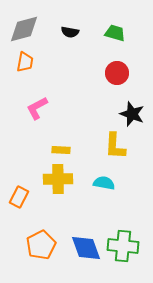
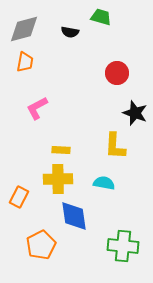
green trapezoid: moved 14 px left, 16 px up
black star: moved 3 px right, 1 px up
blue diamond: moved 12 px left, 32 px up; rotated 12 degrees clockwise
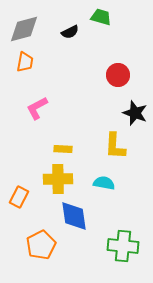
black semicircle: rotated 36 degrees counterclockwise
red circle: moved 1 px right, 2 px down
yellow rectangle: moved 2 px right, 1 px up
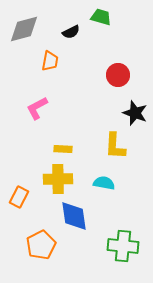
black semicircle: moved 1 px right
orange trapezoid: moved 25 px right, 1 px up
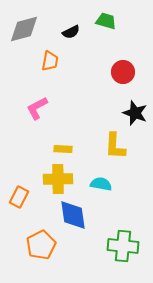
green trapezoid: moved 5 px right, 4 px down
red circle: moved 5 px right, 3 px up
cyan semicircle: moved 3 px left, 1 px down
blue diamond: moved 1 px left, 1 px up
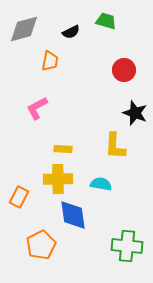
red circle: moved 1 px right, 2 px up
green cross: moved 4 px right
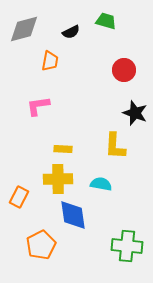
pink L-shape: moved 1 px right, 2 px up; rotated 20 degrees clockwise
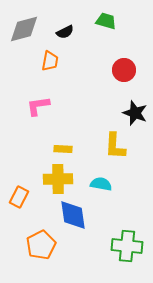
black semicircle: moved 6 px left
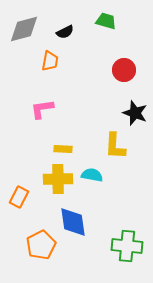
pink L-shape: moved 4 px right, 3 px down
cyan semicircle: moved 9 px left, 9 px up
blue diamond: moved 7 px down
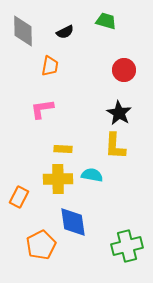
gray diamond: moved 1 px left, 2 px down; rotated 76 degrees counterclockwise
orange trapezoid: moved 5 px down
black star: moved 16 px left; rotated 10 degrees clockwise
green cross: rotated 20 degrees counterclockwise
